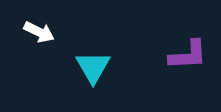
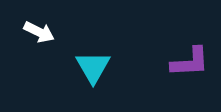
purple L-shape: moved 2 px right, 7 px down
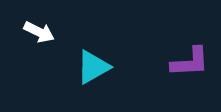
cyan triangle: rotated 30 degrees clockwise
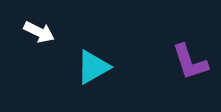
purple L-shape: rotated 75 degrees clockwise
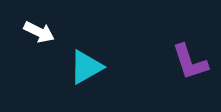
cyan triangle: moved 7 px left
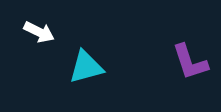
cyan triangle: rotated 15 degrees clockwise
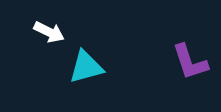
white arrow: moved 10 px right
